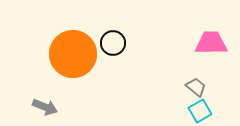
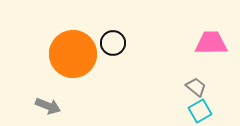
gray arrow: moved 3 px right, 1 px up
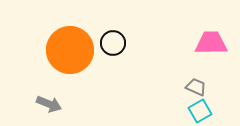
orange circle: moved 3 px left, 4 px up
gray trapezoid: rotated 15 degrees counterclockwise
gray arrow: moved 1 px right, 2 px up
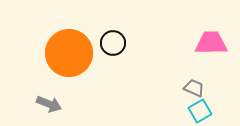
orange circle: moved 1 px left, 3 px down
gray trapezoid: moved 2 px left, 1 px down
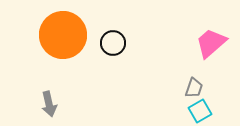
pink trapezoid: rotated 40 degrees counterclockwise
orange circle: moved 6 px left, 18 px up
gray trapezoid: rotated 85 degrees clockwise
gray arrow: rotated 55 degrees clockwise
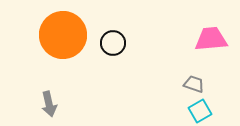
pink trapezoid: moved 4 px up; rotated 36 degrees clockwise
gray trapezoid: moved 4 px up; rotated 90 degrees counterclockwise
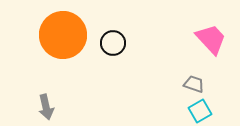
pink trapezoid: rotated 52 degrees clockwise
gray arrow: moved 3 px left, 3 px down
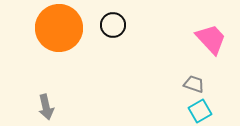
orange circle: moved 4 px left, 7 px up
black circle: moved 18 px up
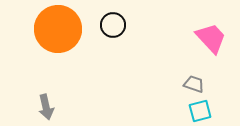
orange circle: moved 1 px left, 1 px down
pink trapezoid: moved 1 px up
cyan square: rotated 15 degrees clockwise
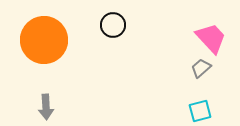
orange circle: moved 14 px left, 11 px down
gray trapezoid: moved 7 px right, 16 px up; rotated 60 degrees counterclockwise
gray arrow: rotated 10 degrees clockwise
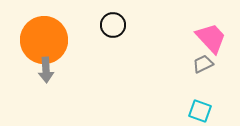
gray trapezoid: moved 2 px right, 4 px up; rotated 15 degrees clockwise
gray arrow: moved 37 px up
cyan square: rotated 35 degrees clockwise
